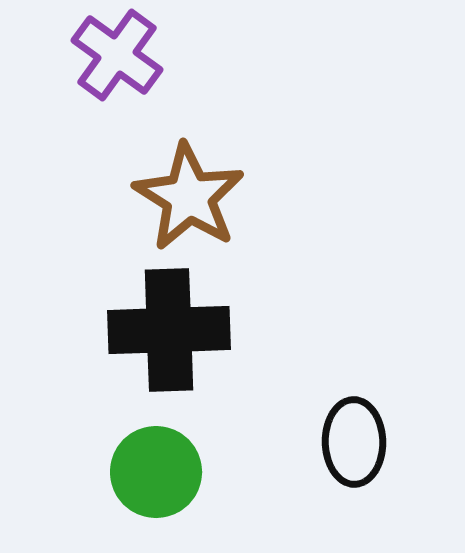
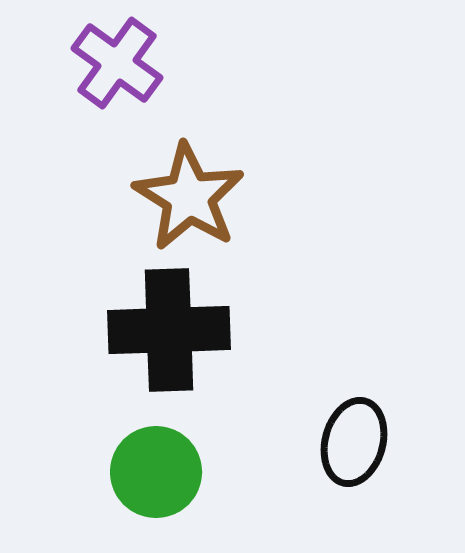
purple cross: moved 8 px down
black ellipse: rotated 16 degrees clockwise
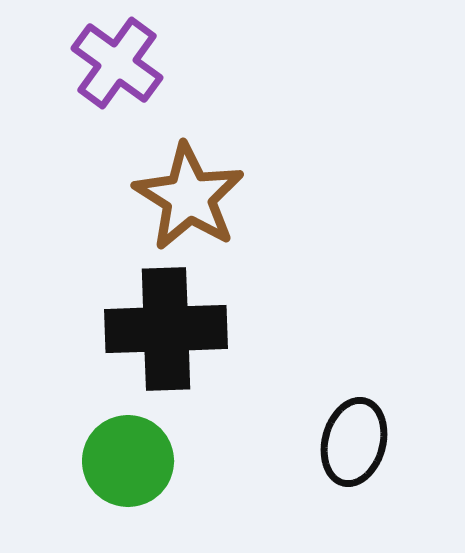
black cross: moved 3 px left, 1 px up
green circle: moved 28 px left, 11 px up
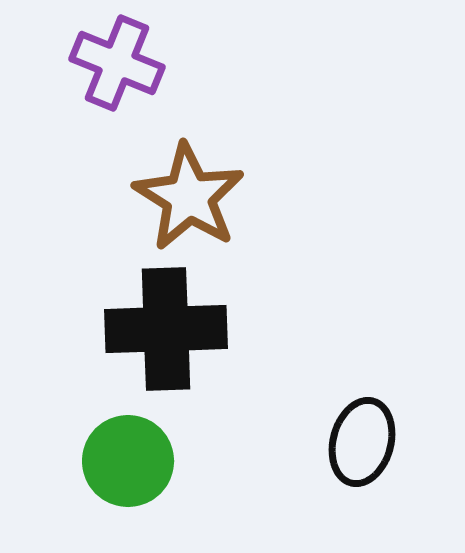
purple cross: rotated 14 degrees counterclockwise
black ellipse: moved 8 px right
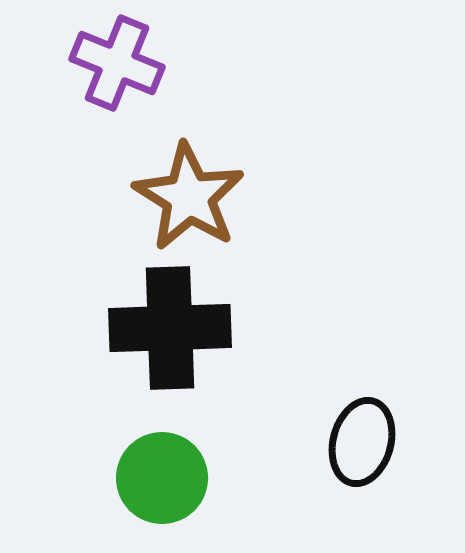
black cross: moved 4 px right, 1 px up
green circle: moved 34 px right, 17 px down
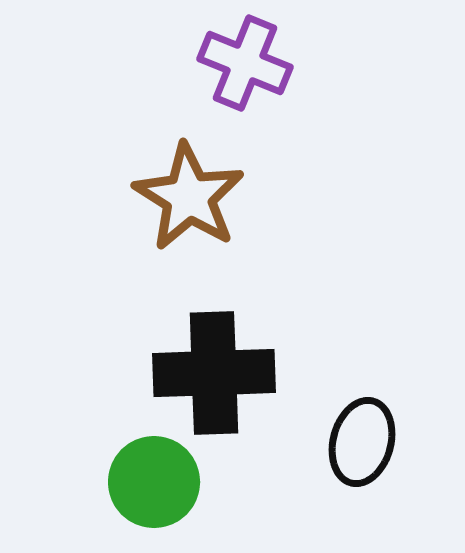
purple cross: moved 128 px right
black cross: moved 44 px right, 45 px down
green circle: moved 8 px left, 4 px down
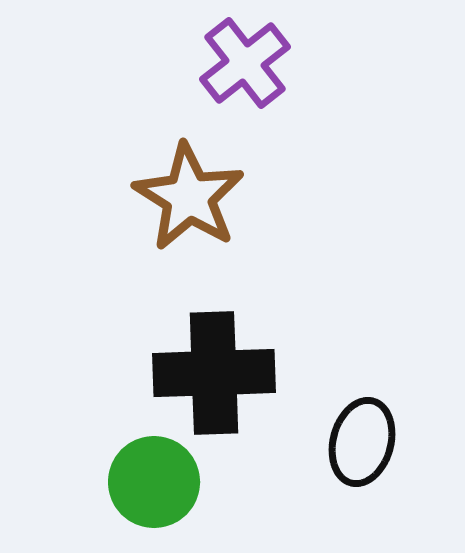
purple cross: rotated 30 degrees clockwise
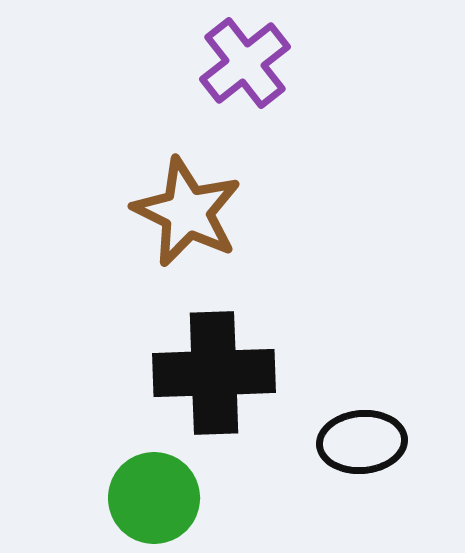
brown star: moved 2 px left, 15 px down; rotated 6 degrees counterclockwise
black ellipse: rotated 70 degrees clockwise
green circle: moved 16 px down
